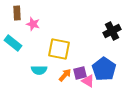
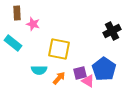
orange arrow: moved 6 px left, 3 px down
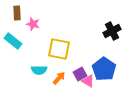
cyan rectangle: moved 2 px up
purple square: moved 1 px down; rotated 16 degrees counterclockwise
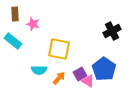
brown rectangle: moved 2 px left, 1 px down
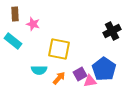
pink triangle: moved 2 px right; rotated 40 degrees counterclockwise
